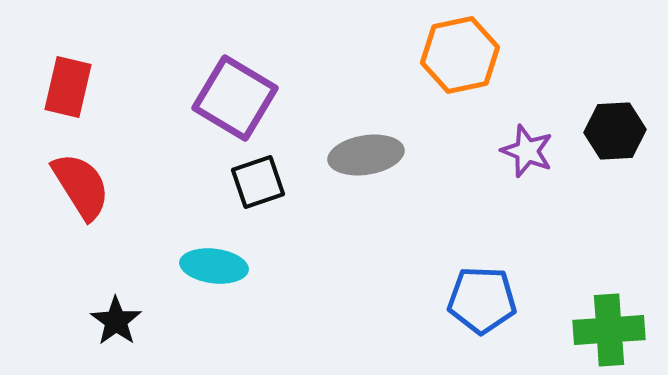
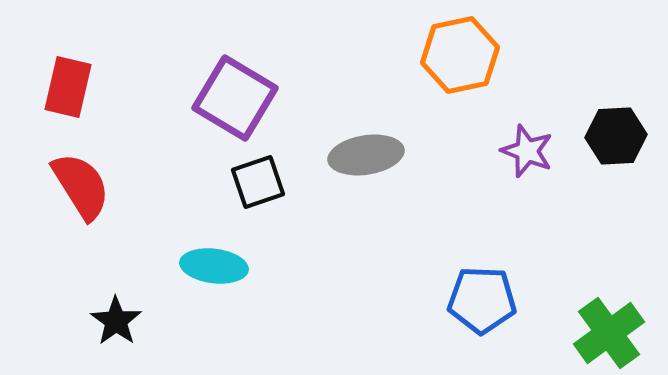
black hexagon: moved 1 px right, 5 px down
green cross: moved 3 px down; rotated 32 degrees counterclockwise
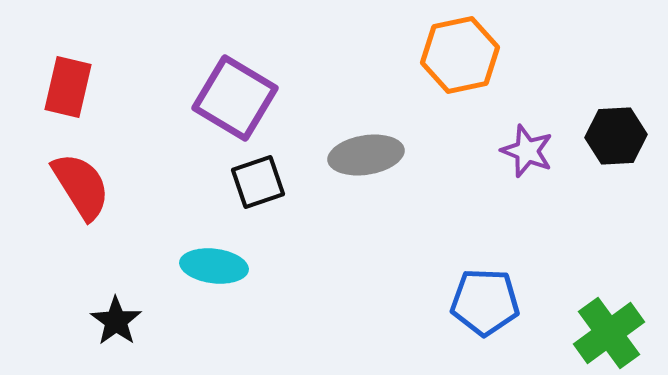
blue pentagon: moved 3 px right, 2 px down
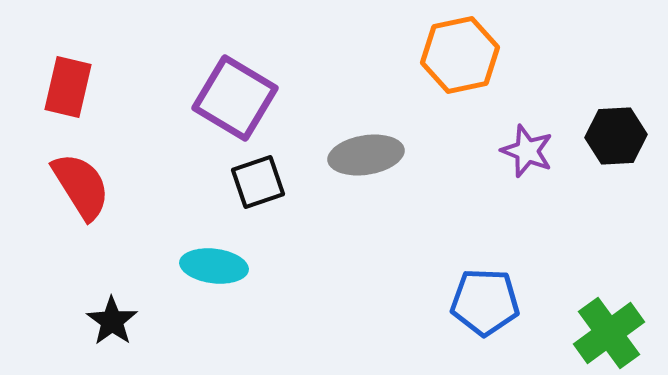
black star: moved 4 px left
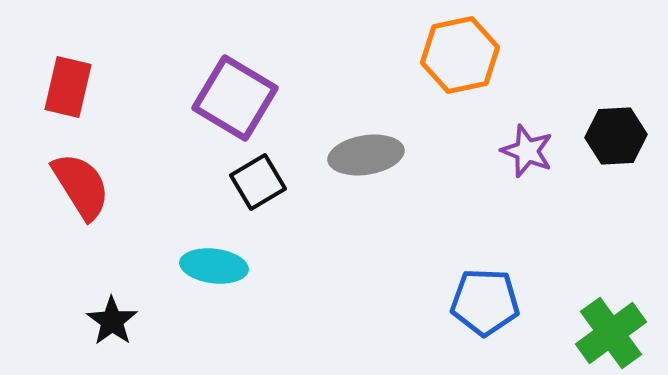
black square: rotated 12 degrees counterclockwise
green cross: moved 2 px right
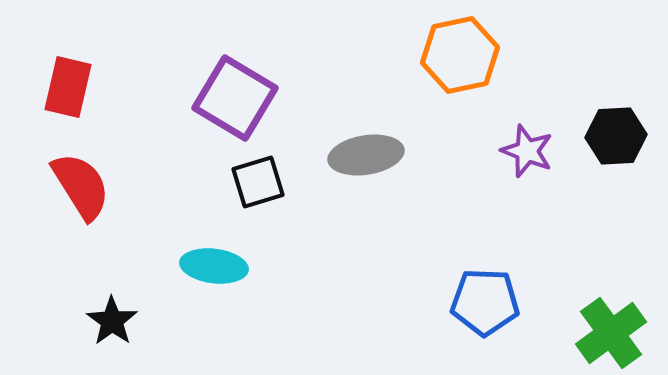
black square: rotated 14 degrees clockwise
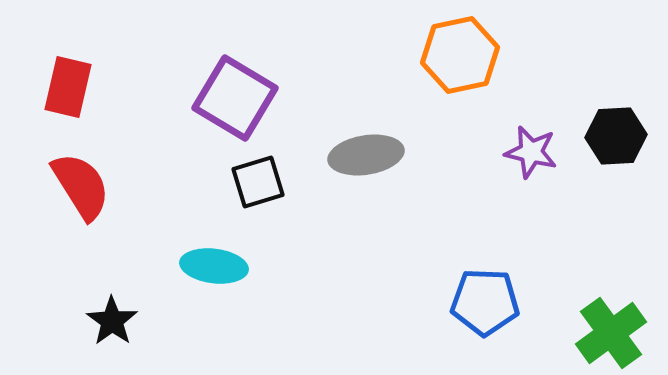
purple star: moved 4 px right, 1 px down; rotated 8 degrees counterclockwise
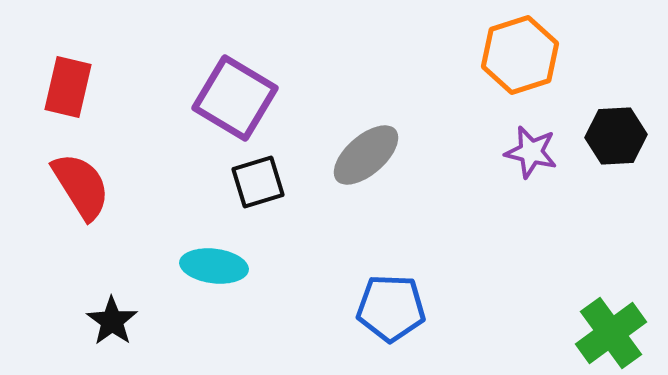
orange hexagon: moved 60 px right; rotated 6 degrees counterclockwise
gray ellipse: rotated 32 degrees counterclockwise
blue pentagon: moved 94 px left, 6 px down
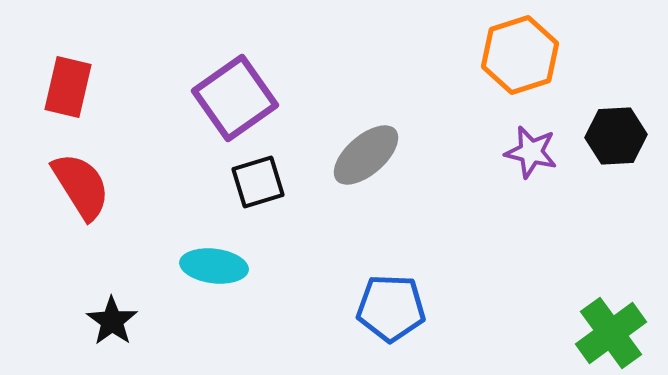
purple square: rotated 24 degrees clockwise
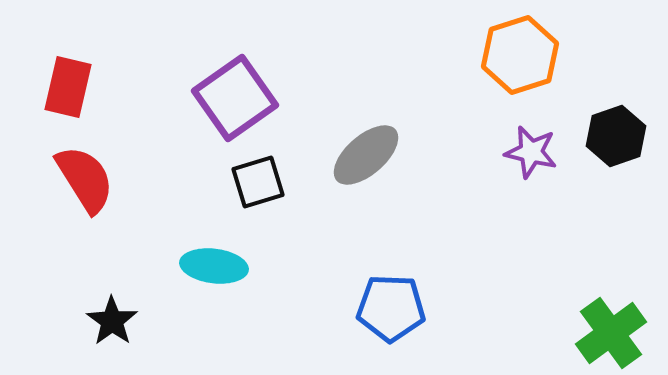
black hexagon: rotated 16 degrees counterclockwise
red semicircle: moved 4 px right, 7 px up
